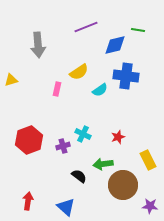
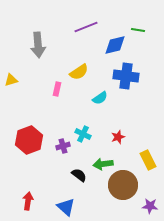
cyan semicircle: moved 8 px down
black semicircle: moved 1 px up
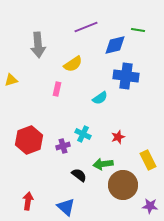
yellow semicircle: moved 6 px left, 8 px up
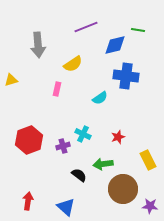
brown circle: moved 4 px down
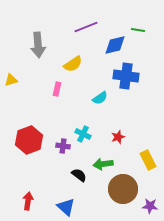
purple cross: rotated 24 degrees clockwise
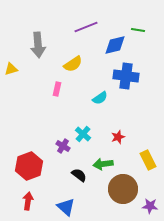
yellow triangle: moved 11 px up
cyan cross: rotated 14 degrees clockwise
red hexagon: moved 26 px down
purple cross: rotated 24 degrees clockwise
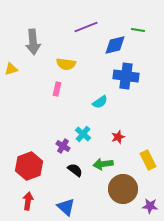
gray arrow: moved 5 px left, 3 px up
yellow semicircle: moved 7 px left; rotated 42 degrees clockwise
cyan semicircle: moved 4 px down
black semicircle: moved 4 px left, 5 px up
